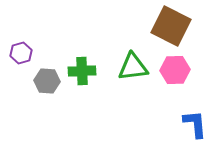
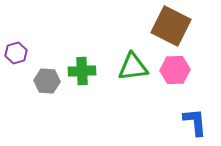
purple hexagon: moved 5 px left
blue L-shape: moved 2 px up
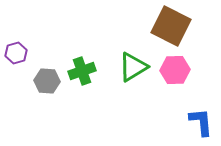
green triangle: rotated 24 degrees counterclockwise
green cross: rotated 16 degrees counterclockwise
blue L-shape: moved 6 px right
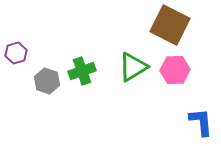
brown square: moved 1 px left, 1 px up
gray hexagon: rotated 15 degrees clockwise
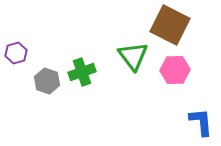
green triangle: moved 11 px up; rotated 36 degrees counterclockwise
green cross: moved 1 px down
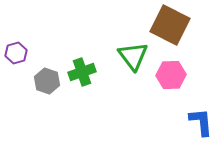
pink hexagon: moved 4 px left, 5 px down
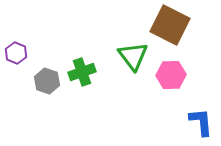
purple hexagon: rotated 20 degrees counterclockwise
